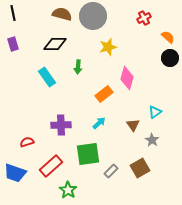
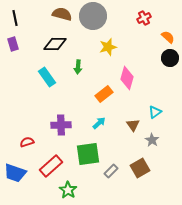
black line: moved 2 px right, 5 px down
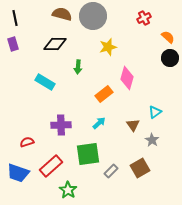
cyan rectangle: moved 2 px left, 5 px down; rotated 24 degrees counterclockwise
blue trapezoid: moved 3 px right
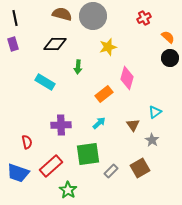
red semicircle: rotated 96 degrees clockwise
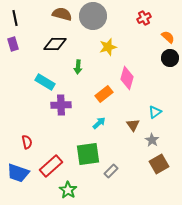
purple cross: moved 20 px up
brown square: moved 19 px right, 4 px up
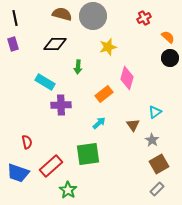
gray rectangle: moved 46 px right, 18 px down
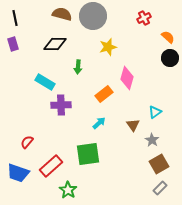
red semicircle: rotated 128 degrees counterclockwise
gray rectangle: moved 3 px right, 1 px up
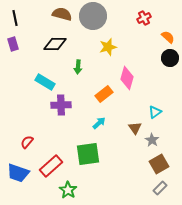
brown triangle: moved 2 px right, 3 px down
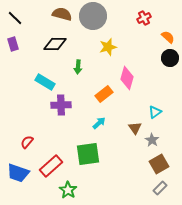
black line: rotated 35 degrees counterclockwise
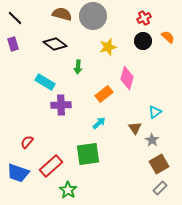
black diamond: rotated 35 degrees clockwise
black circle: moved 27 px left, 17 px up
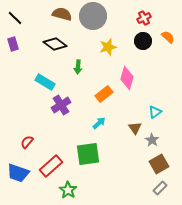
purple cross: rotated 30 degrees counterclockwise
